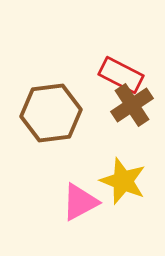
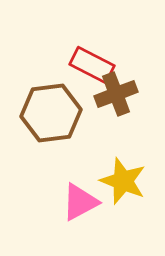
red rectangle: moved 29 px left, 10 px up
brown cross: moved 16 px left, 11 px up; rotated 12 degrees clockwise
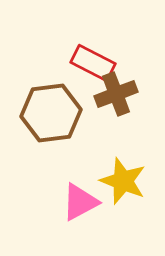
red rectangle: moved 1 px right, 2 px up
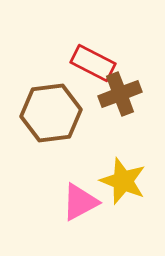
brown cross: moved 4 px right
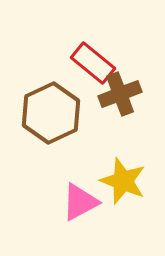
red rectangle: rotated 12 degrees clockwise
brown hexagon: rotated 18 degrees counterclockwise
